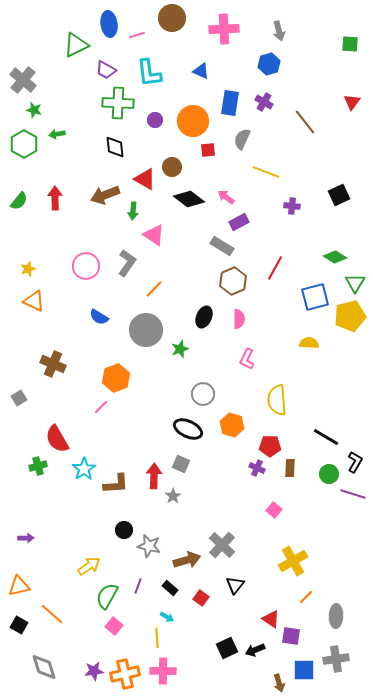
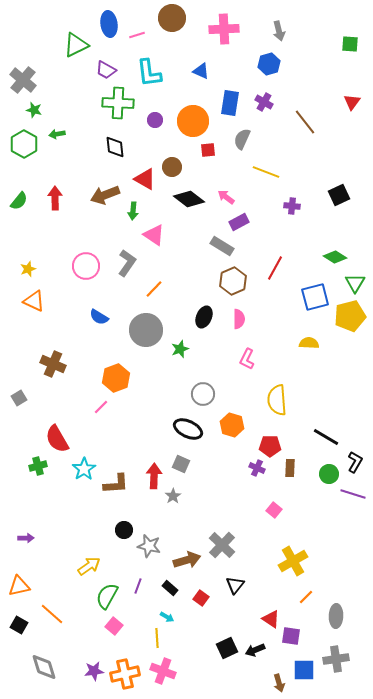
pink cross at (163, 671): rotated 20 degrees clockwise
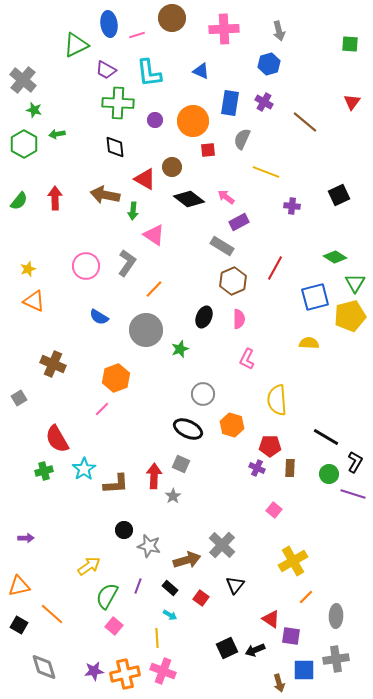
brown line at (305, 122): rotated 12 degrees counterclockwise
brown arrow at (105, 195): rotated 32 degrees clockwise
pink line at (101, 407): moved 1 px right, 2 px down
green cross at (38, 466): moved 6 px right, 5 px down
cyan arrow at (167, 617): moved 3 px right, 2 px up
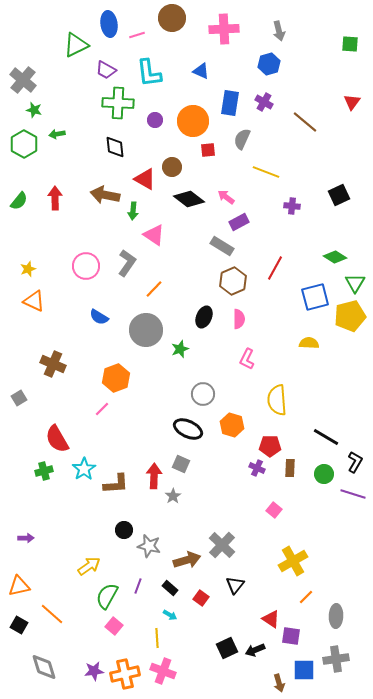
green circle at (329, 474): moved 5 px left
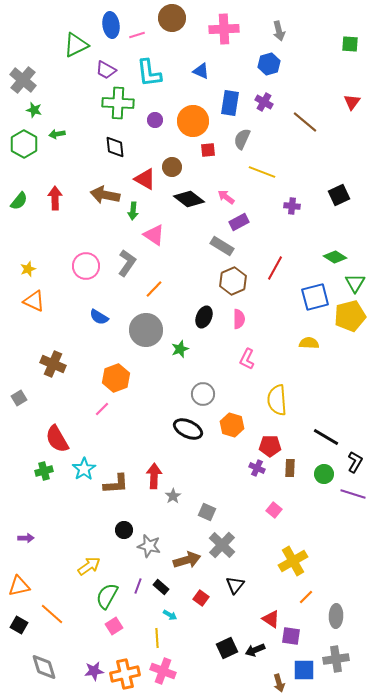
blue ellipse at (109, 24): moved 2 px right, 1 px down
yellow line at (266, 172): moved 4 px left
gray square at (181, 464): moved 26 px right, 48 px down
black rectangle at (170, 588): moved 9 px left, 1 px up
pink square at (114, 626): rotated 18 degrees clockwise
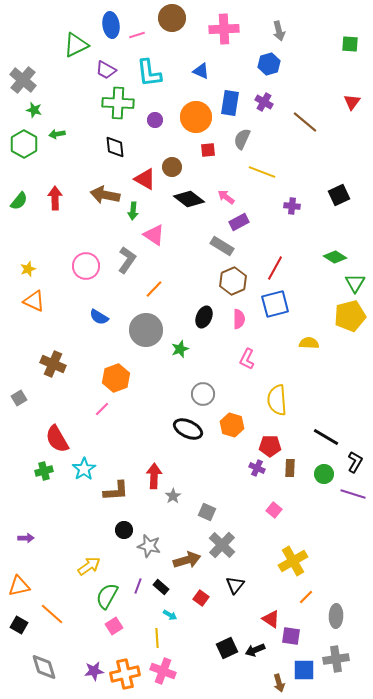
orange circle at (193, 121): moved 3 px right, 4 px up
gray L-shape at (127, 263): moved 3 px up
blue square at (315, 297): moved 40 px left, 7 px down
brown L-shape at (116, 484): moved 7 px down
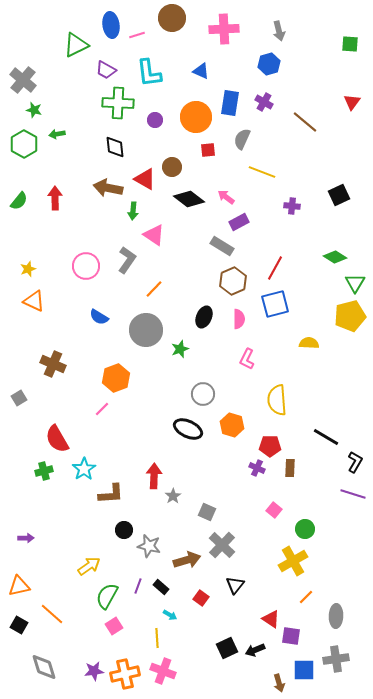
brown arrow at (105, 195): moved 3 px right, 7 px up
green circle at (324, 474): moved 19 px left, 55 px down
brown L-shape at (116, 491): moved 5 px left, 3 px down
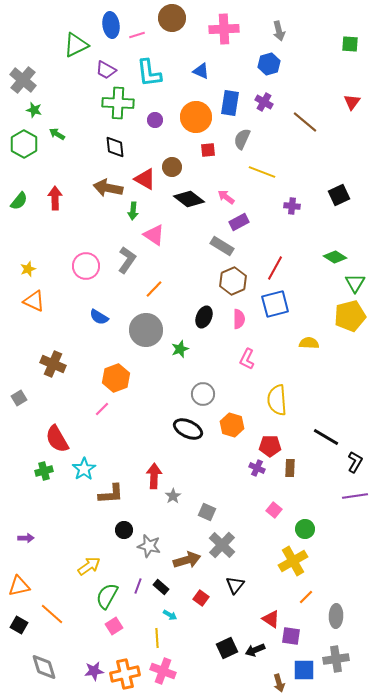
green arrow at (57, 134): rotated 42 degrees clockwise
purple line at (353, 494): moved 2 px right, 2 px down; rotated 25 degrees counterclockwise
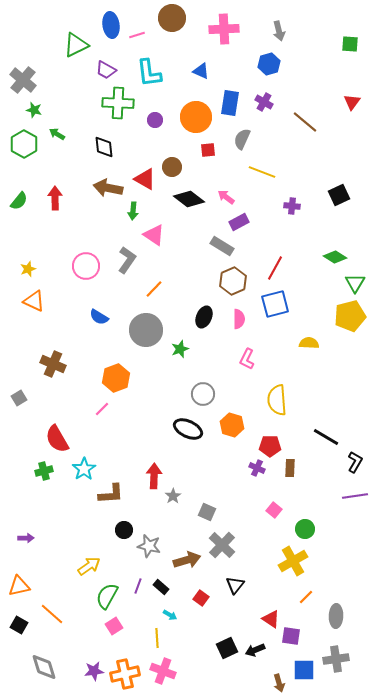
black diamond at (115, 147): moved 11 px left
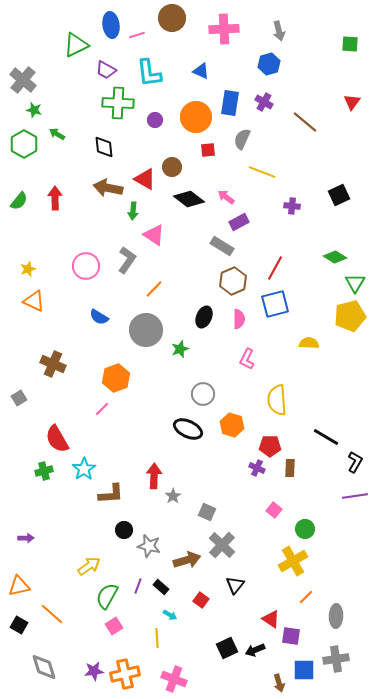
red square at (201, 598): moved 2 px down
pink cross at (163, 671): moved 11 px right, 8 px down
